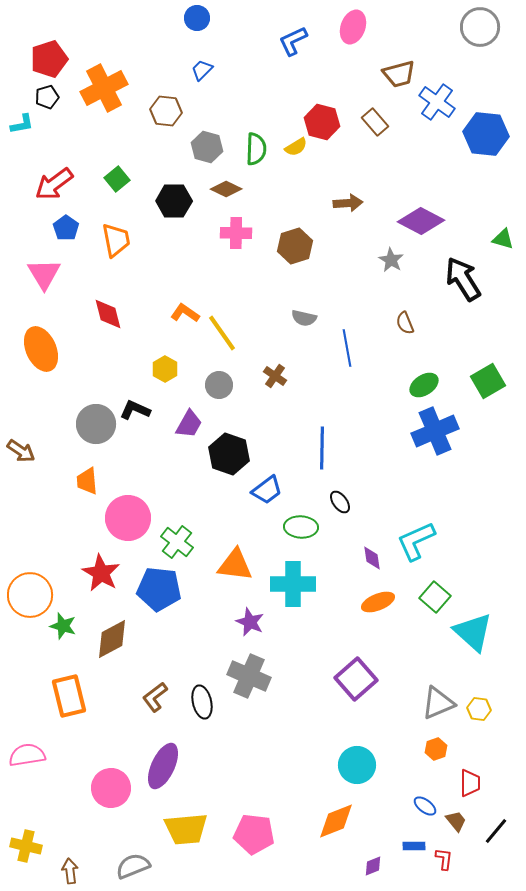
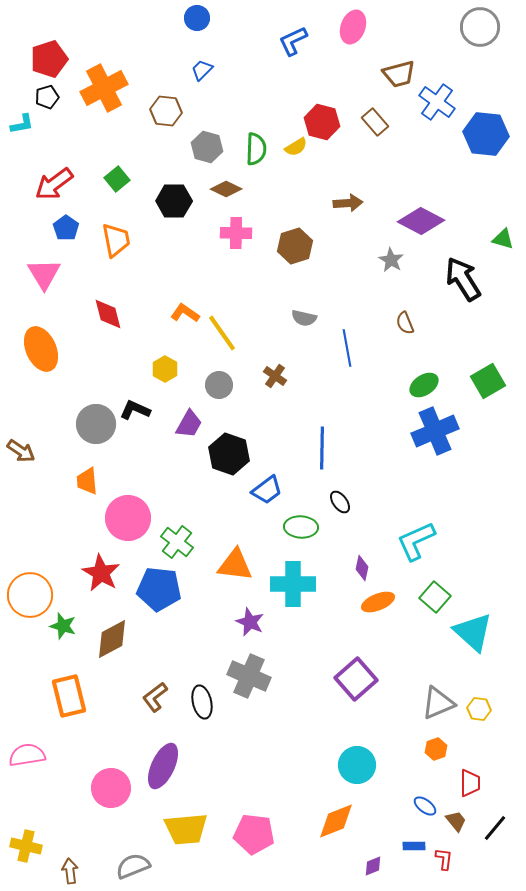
purple diamond at (372, 558): moved 10 px left, 10 px down; rotated 20 degrees clockwise
black line at (496, 831): moved 1 px left, 3 px up
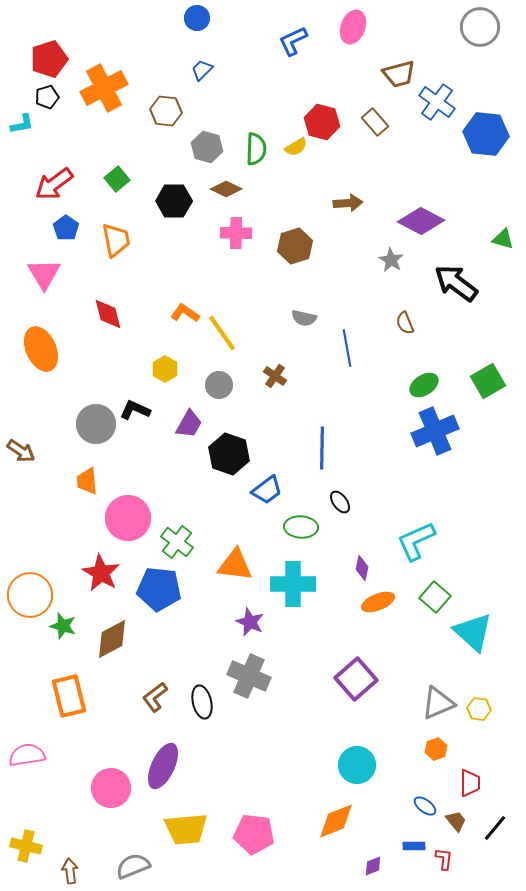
black arrow at (463, 279): moved 7 px left, 4 px down; rotated 21 degrees counterclockwise
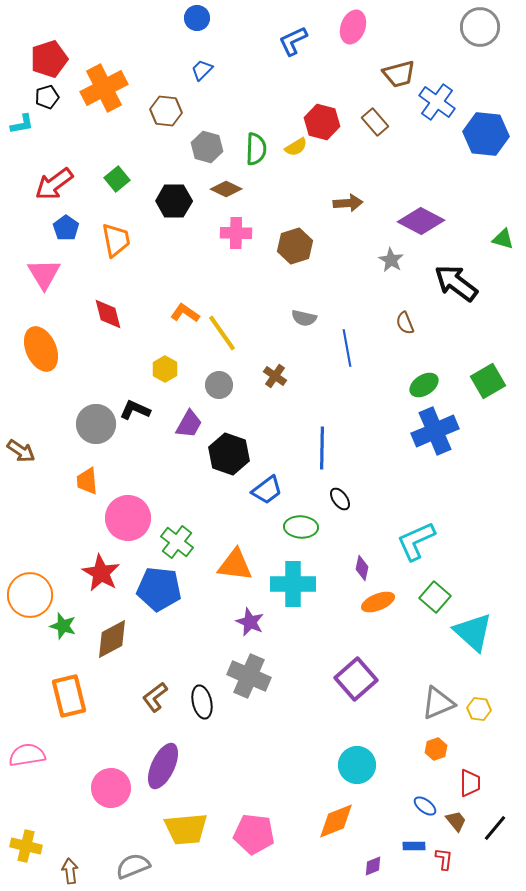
black ellipse at (340, 502): moved 3 px up
